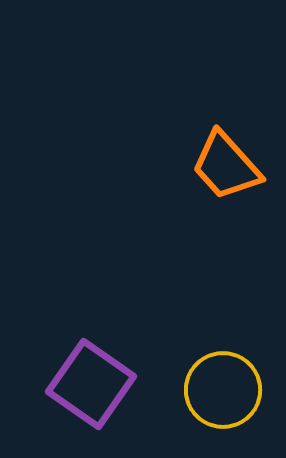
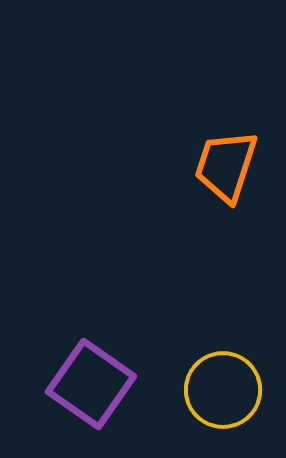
orange trapezoid: rotated 60 degrees clockwise
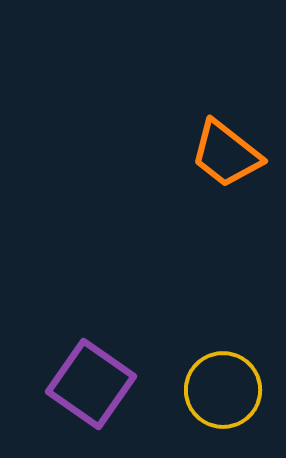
orange trapezoid: moved 12 px up; rotated 70 degrees counterclockwise
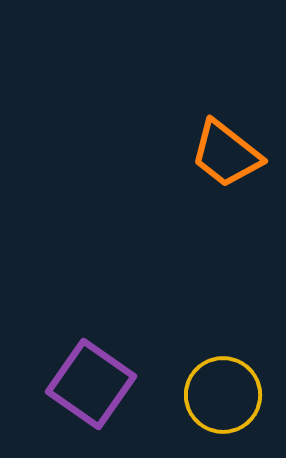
yellow circle: moved 5 px down
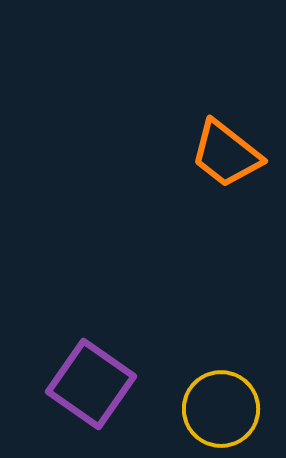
yellow circle: moved 2 px left, 14 px down
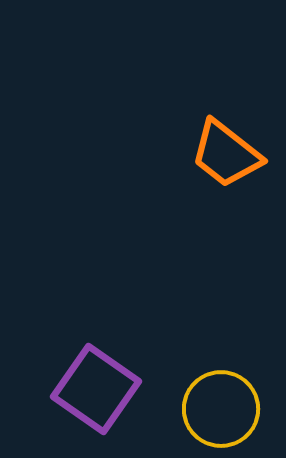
purple square: moved 5 px right, 5 px down
